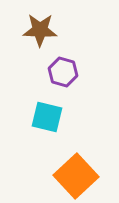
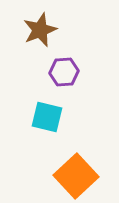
brown star: rotated 24 degrees counterclockwise
purple hexagon: moved 1 px right; rotated 20 degrees counterclockwise
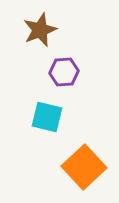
orange square: moved 8 px right, 9 px up
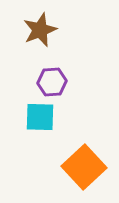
purple hexagon: moved 12 px left, 10 px down
cyan square: moved 7 px left; rotated 12 degrees counterclockwise
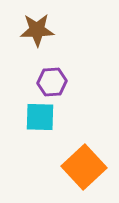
brown star: moved 3 px left; rotated 20 degrees clockwise
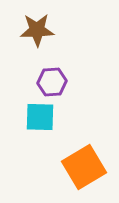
orange square: rotated 12 degrees clockwise
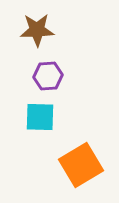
purple hexagon: moved 4 px left, 6 px up
orange square: moved 3 px left, 2 px up
